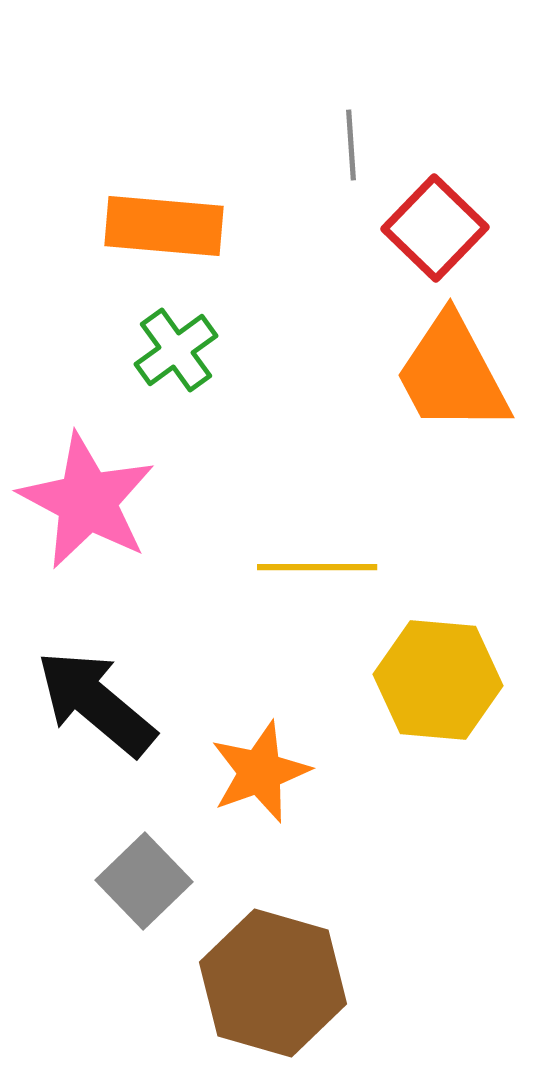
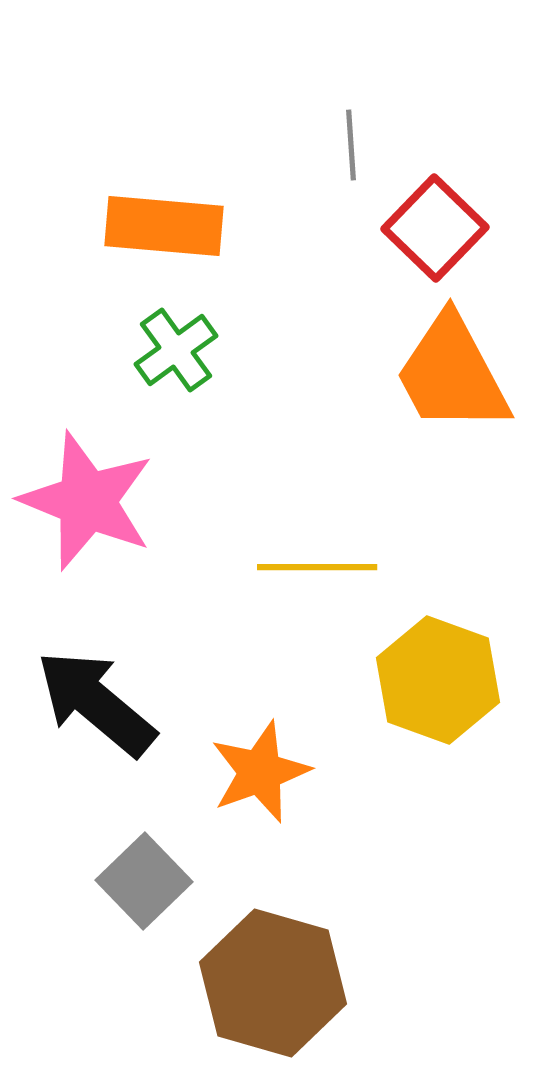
pink star: rotated 6 degrees counterclockwise
yellow hexagon: rotated 15 degrees clockwise
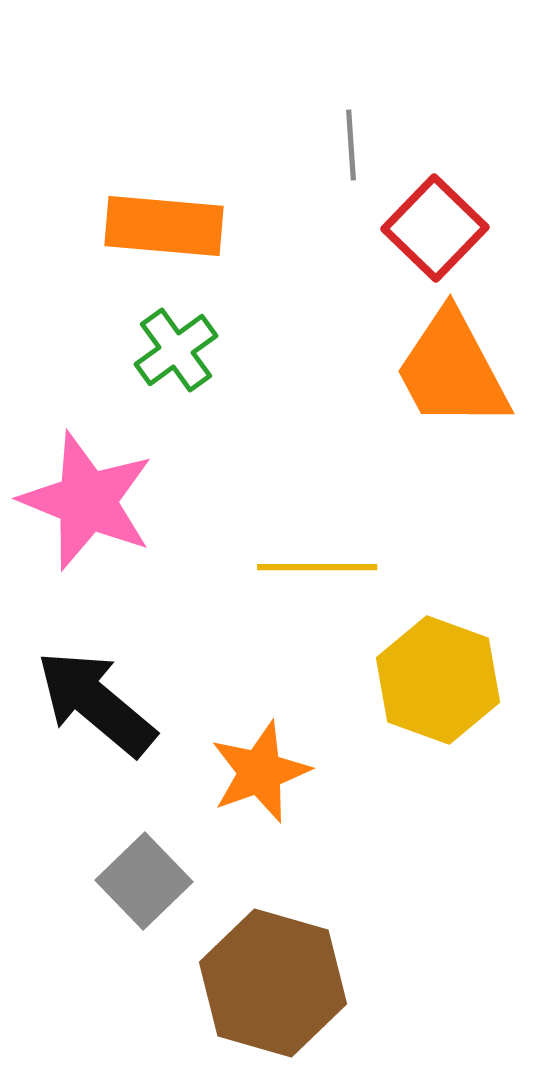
orange trapezoid: moved 4 px up
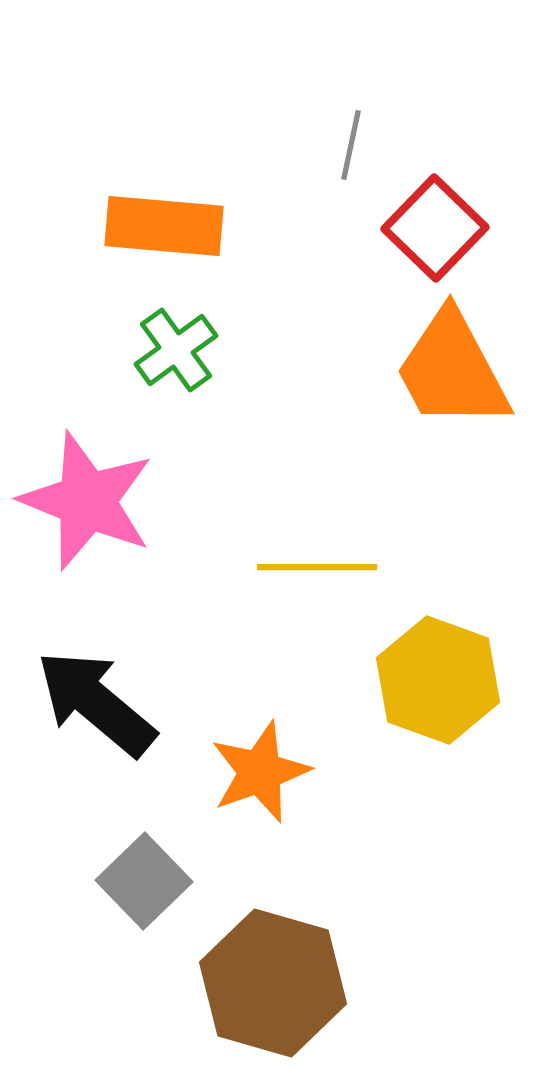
gray line: rotated 16 degrees clockwise
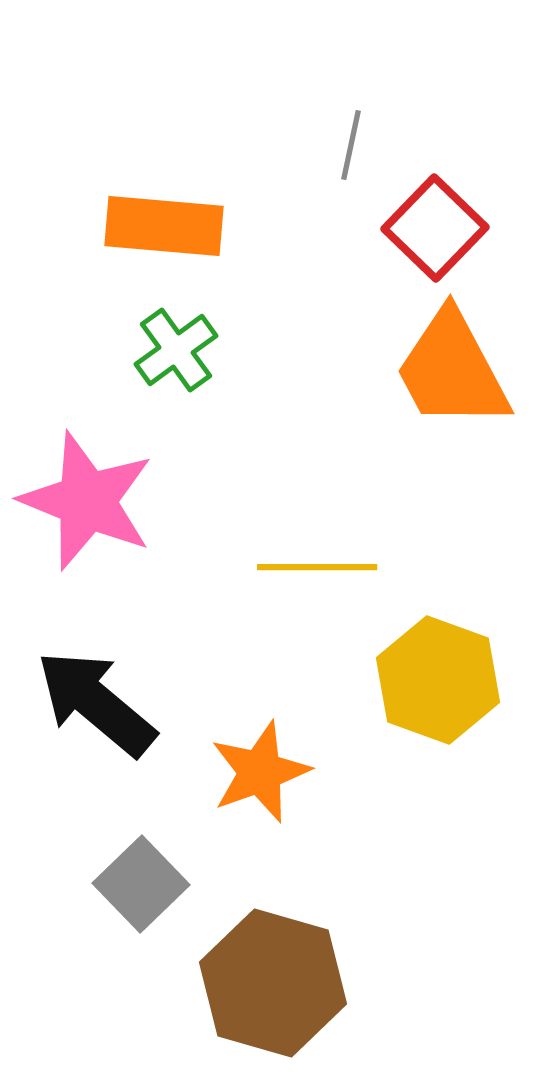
gray square: moved 3 px left, 3 px down
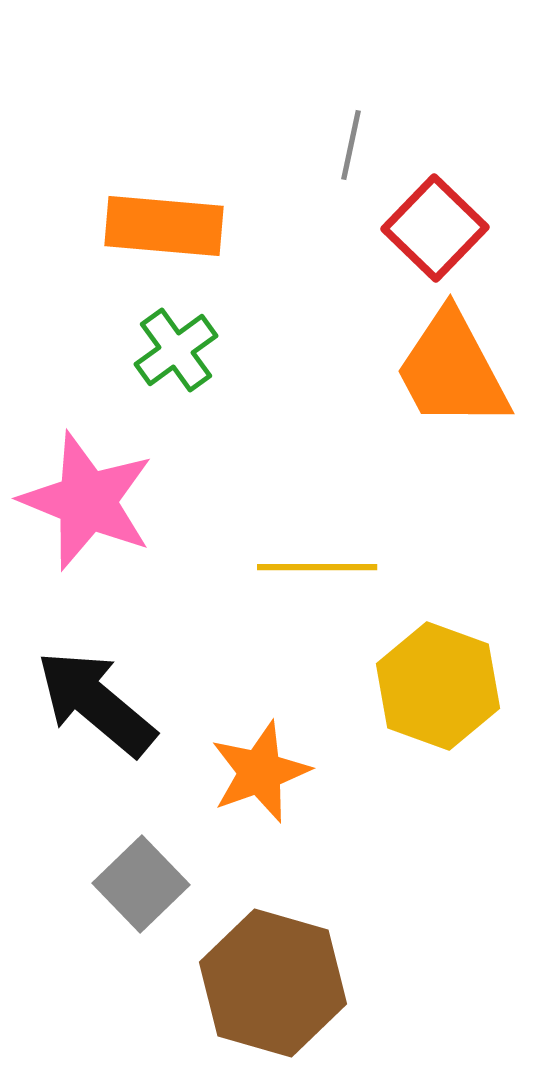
yellow hexagon: moved 6 px down
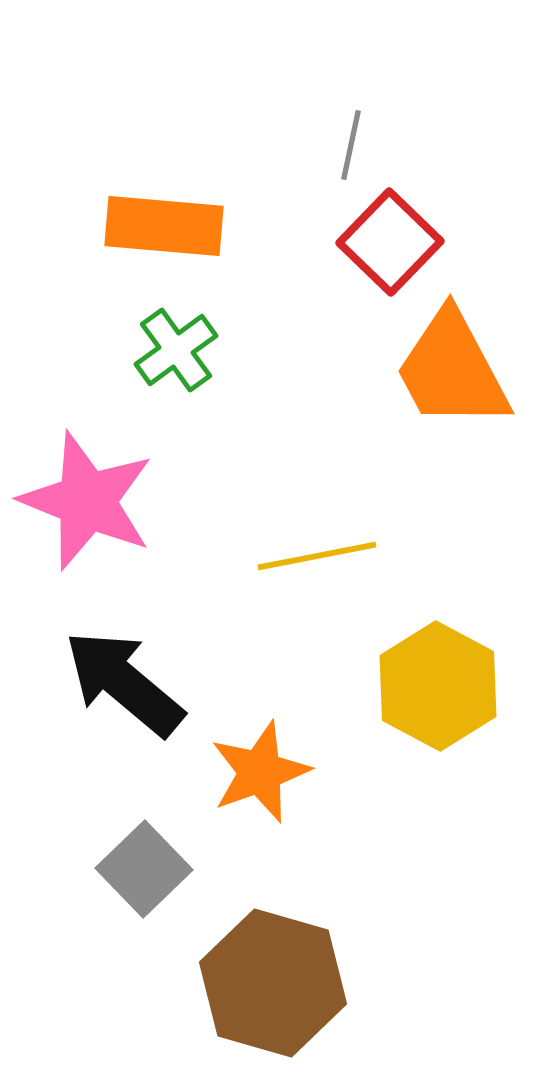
red square: moved 45 px left, 14 px down
yellow line: moved 11 px up; rotated 11 degrees counterclockwise
yellow hexagon: rotated 8 degrees clockwise
black arrow: moved 28 px right, 20 px up
gray square: moved 3 px right, 15 px up
